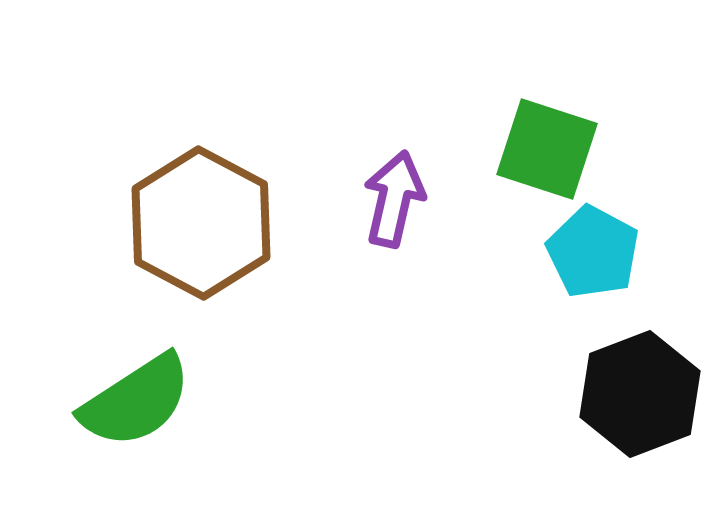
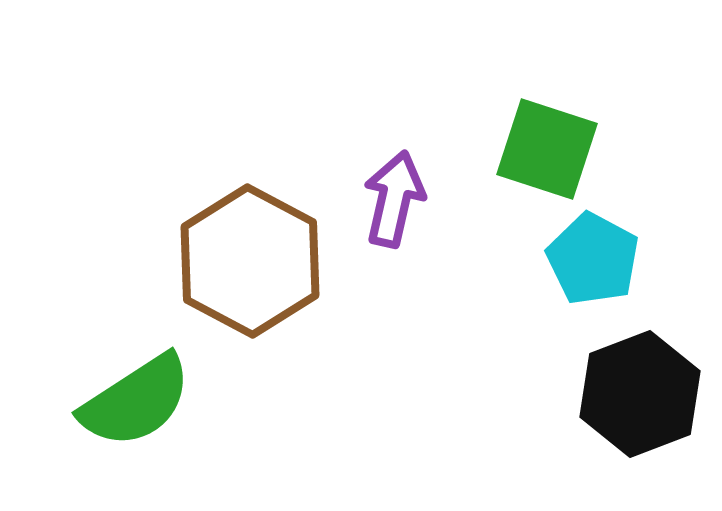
brown hexagon: moved 49 px right, 38 px down
cyan pentagon: moved 7 px down
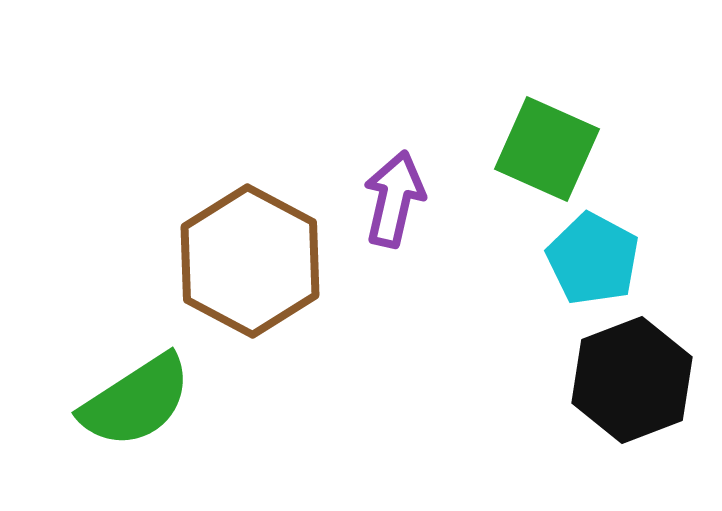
green square: rotated 6 degrees clockwise
black hexagon: moved 8 px left, 14 px up
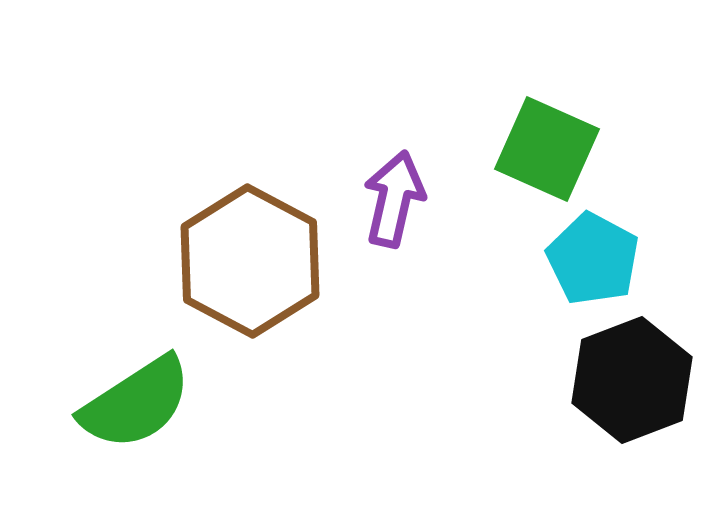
green semicircle: moved 2 px down
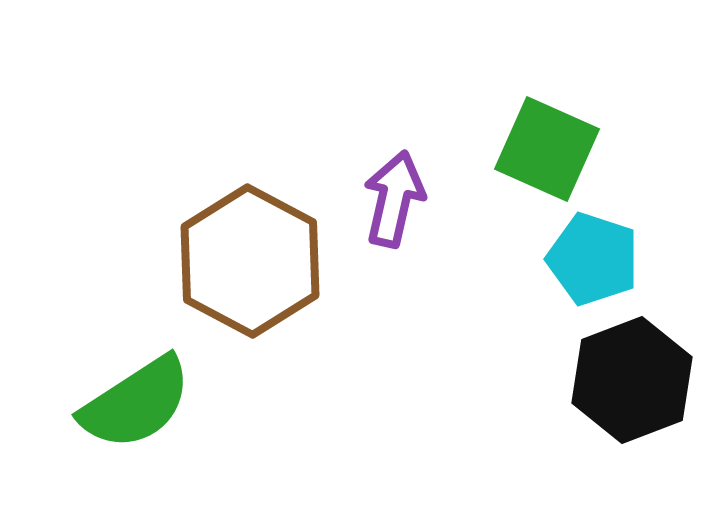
cyan pentagon: rotated 10 degrees counterclockwise
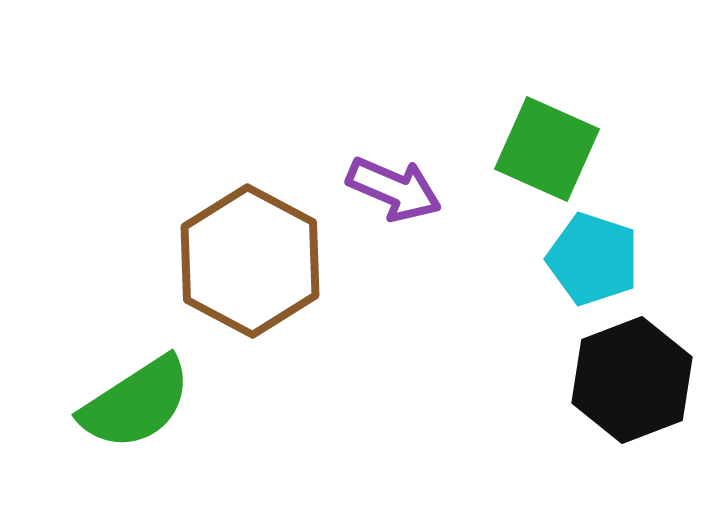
purple arrow: moved 10 px up; rotated 100 degrees clockwise
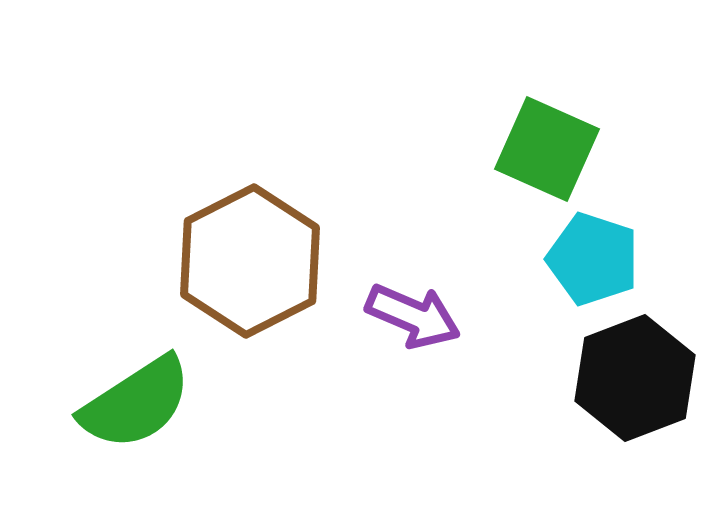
purple arrow: moved 19 px right, 127 px down
brown hexagon: rotated 5 degrees clockwise
black hexagon: moved 3 px right, 2 px up
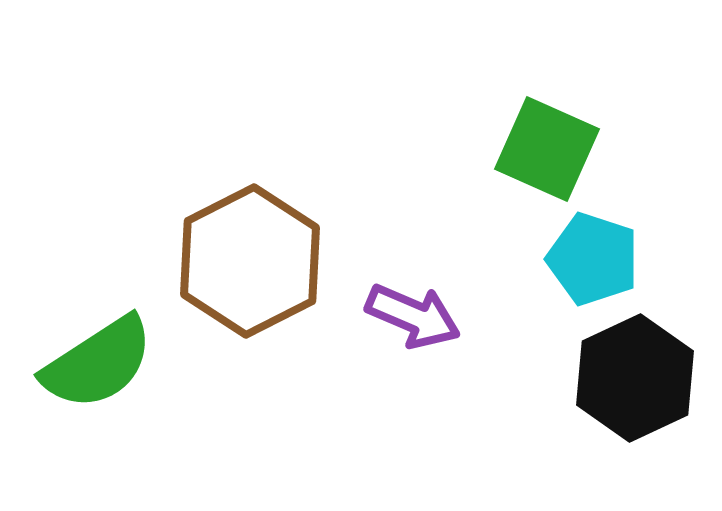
black hexagon: rotated 4 degrees counterclockwise
green semicircle: moved 38 px left, 40 px up
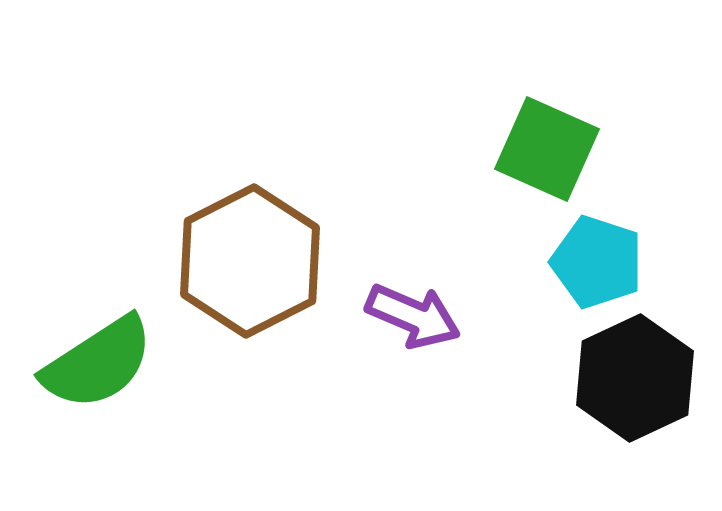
cyan pentagon: moved 4 px right, 3 px down
